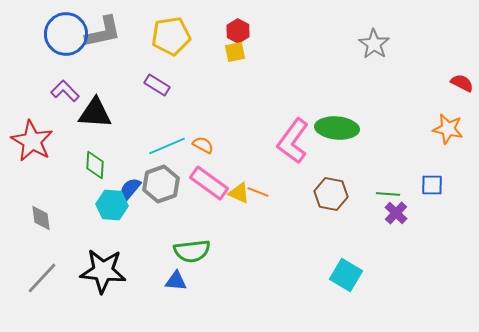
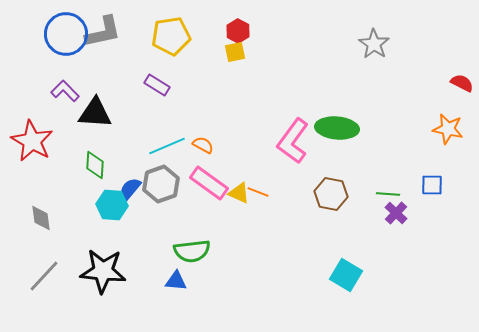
gray line: moved 2 px right, 2 px up
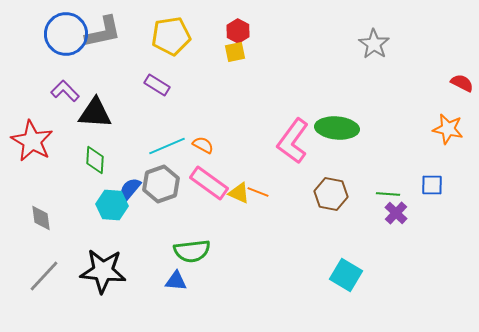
green diamond: moved 5 px up
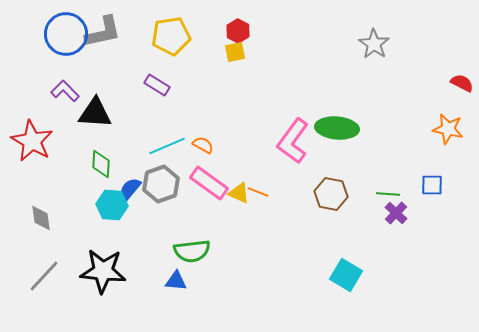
green diamond: moved 6 px right, 4 px down
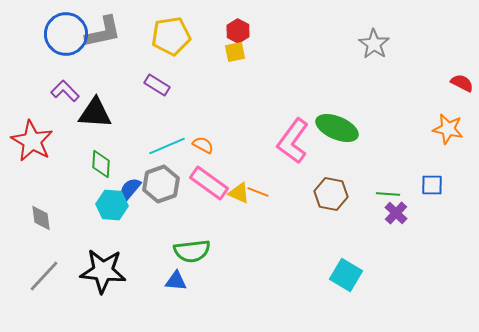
green ellipse: rotated 18 degrees clockwise
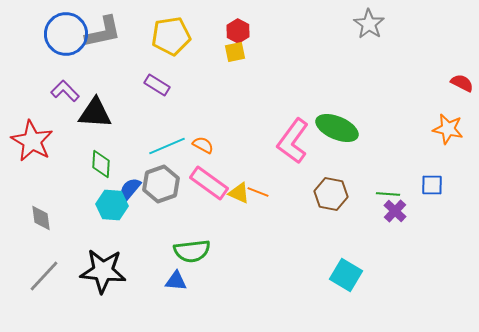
gray star: moved 5 px left, 20 px up
purple cross: moved 1 px left, 2 px up
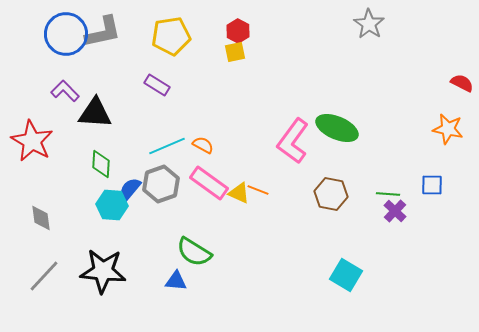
orange line: moved 2 px up
green semicircle: moved 2 px right, 1 px down; rotated 39 degrees clockwise
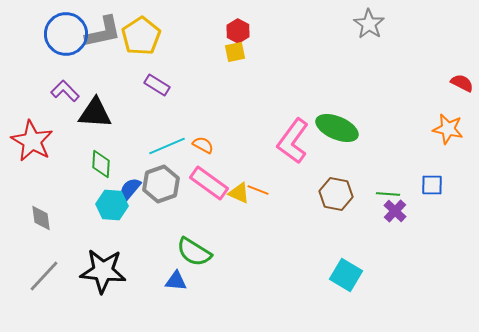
yellow pentagon: moved 30 px left; rotated 24 degrees counterclockwise
brown hexagon: moved 5 px right
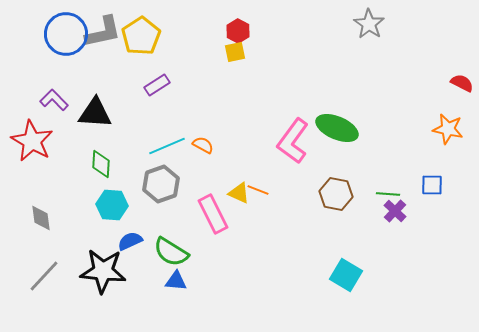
purple rectangle: rotated 65 degrees counterclockwise
purple L-shape: moved 11 px left, 9 px down
pink rectangle: moved 4 px right, 31 px down; rotated 27 degrees clockwise
blue semicircle: moved 52 px down; rotated 25 degrees clockwise
green semicircle: moved 23 px left
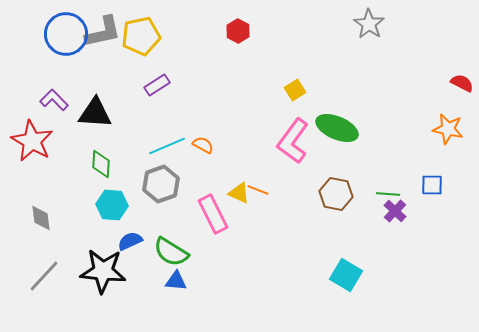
yellow pentagon: rotated 21 degrees clockwise
yellow square: moved 60 px right, 38 px down; rotated 20 degrees counterclockwise
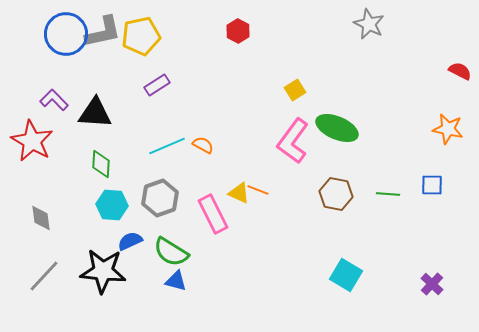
gray star: rotated 8 degrees counterclockwise
red semicircle: moved 2 px left, 12 px up
gray hexagon: moved 1 px left, 14 px down
purple cross: moved 37 px right, 73 px down
blue triangle: rotated 10 degrees clockwise
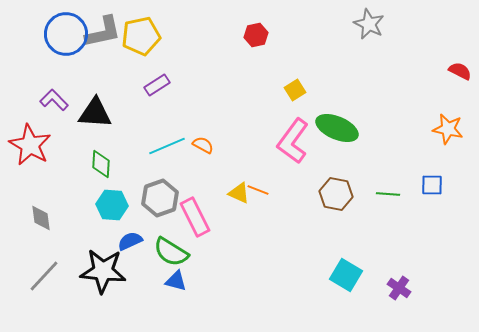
red hexagon: moved 18 px right, 4 px down; rotated 20 degrees clockwise
red star: moved 2 px left, 4 px down
pink rectangle: moved 18 px left, 3 px down
purple cross: moved 33 px left, 4 px down; rotated 10 degrees counterclockwise
